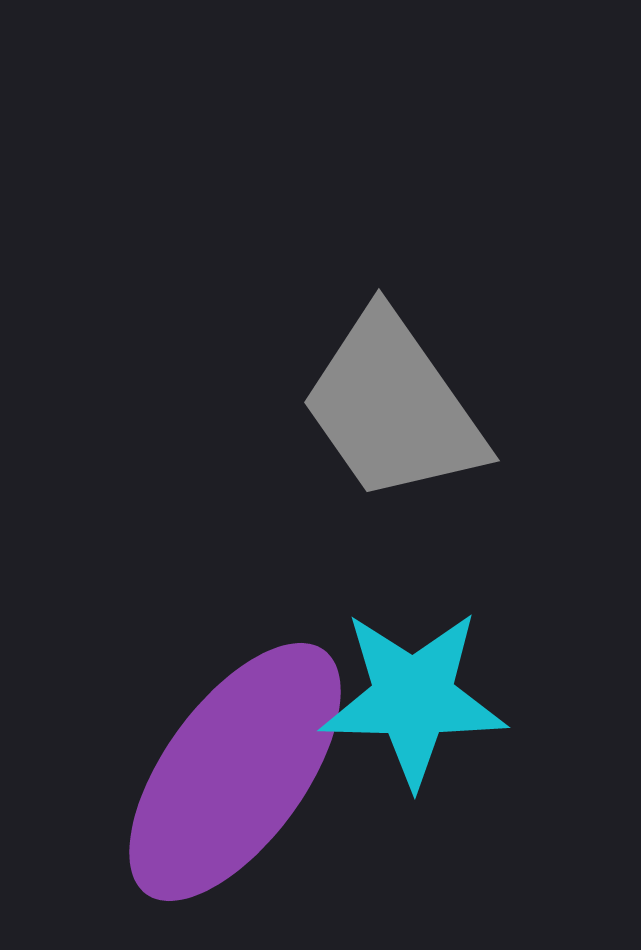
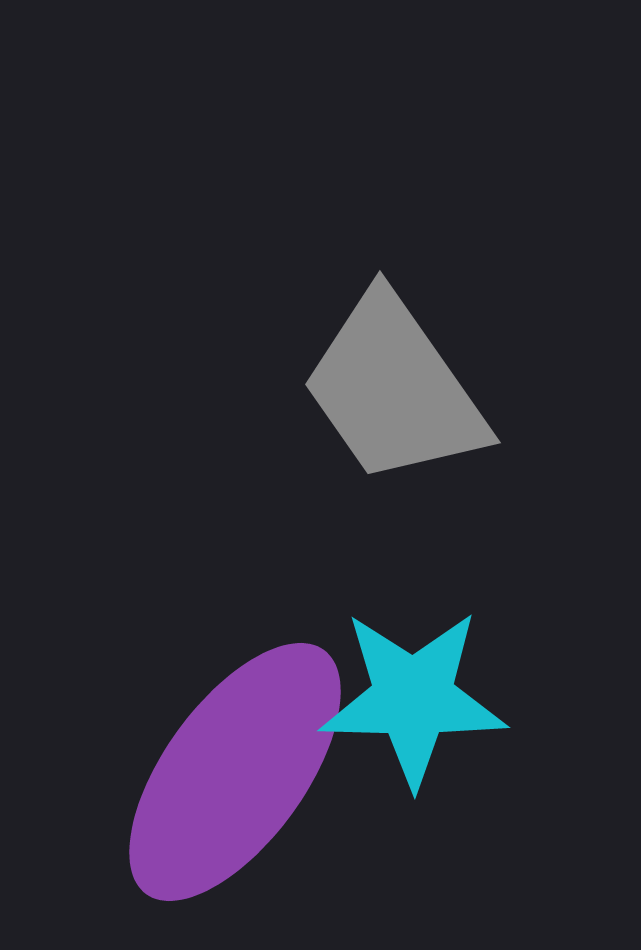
gray trapezoid: moved 1 px right, 18 px up
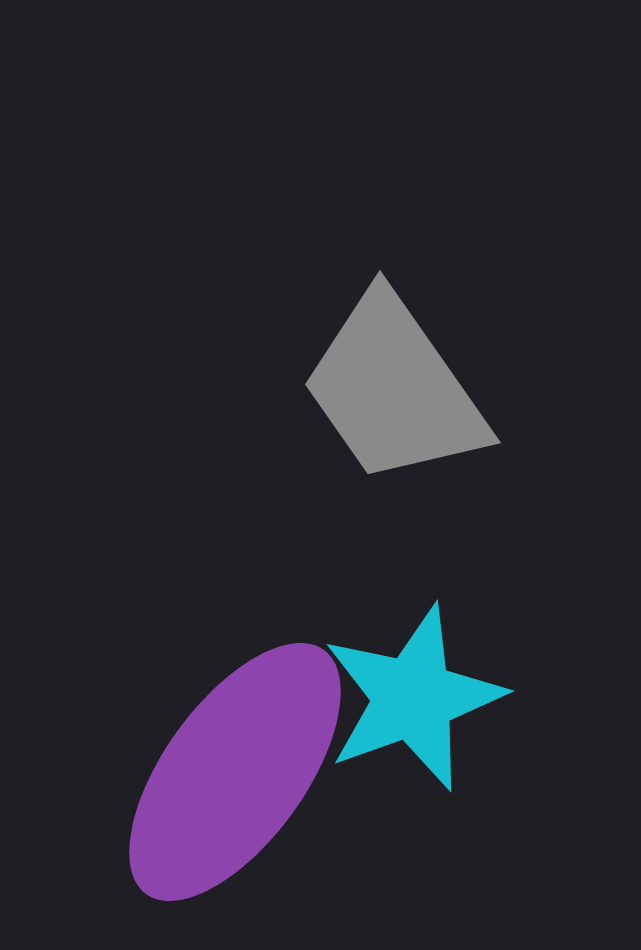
cyan star: rotated 21 degrees counterclockwise
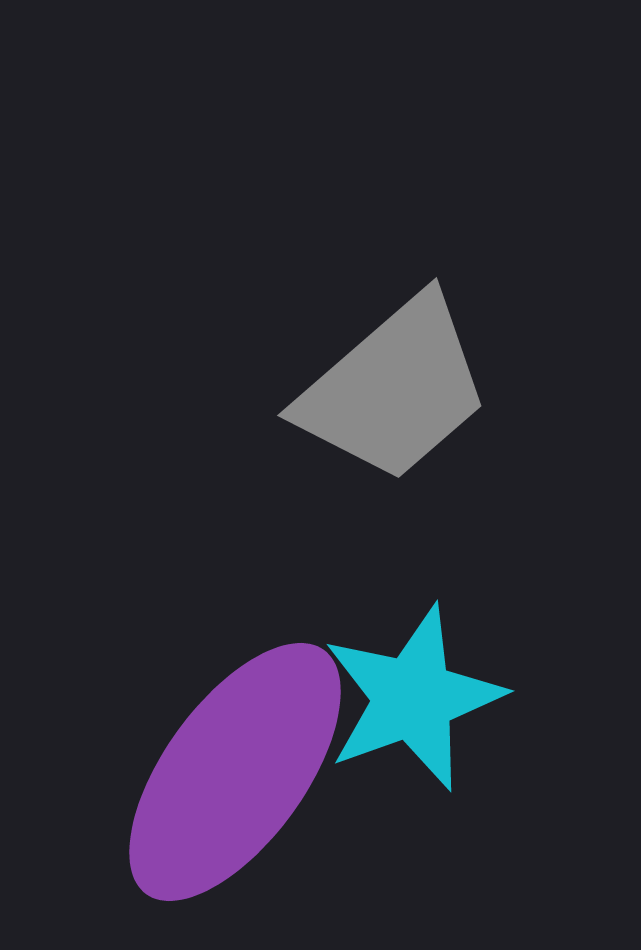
gray trapezoid: rotated 96 degrees counterclockwise
